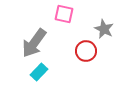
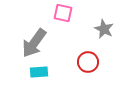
pink square: moved 1 px left, 1 px up
red circle: moved 2 px right, 11 px down
cyan rectangle: rotated 42 degrees clockwise
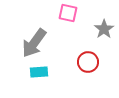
pink square: moved 5 px right
gray star: rotated 12 degrees clockwise
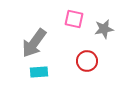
pink square: moved 6 px right, 6 px down
gray star: rotated 24 degrees clockwise
red circle: moved 1 px left, 1 px up
